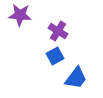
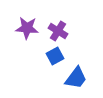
purple star: moved 7 px right, 13 px down
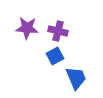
purple cross: rotated 18 degrees counterclockwise
blue trapezoid: rotated 60 degrees counterclockwise
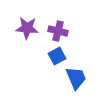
blue square: moved 2 px right
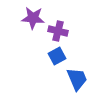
purple star: moved 6 px right, 10 px up
blue trapezoid: moved 1 px right, 1 px down
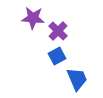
purple cross: rotated 30 degrees clockwise
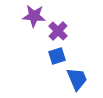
purple star: moved 1 px right, 2 px up
blue square: rotated 12 degrees clockwise
